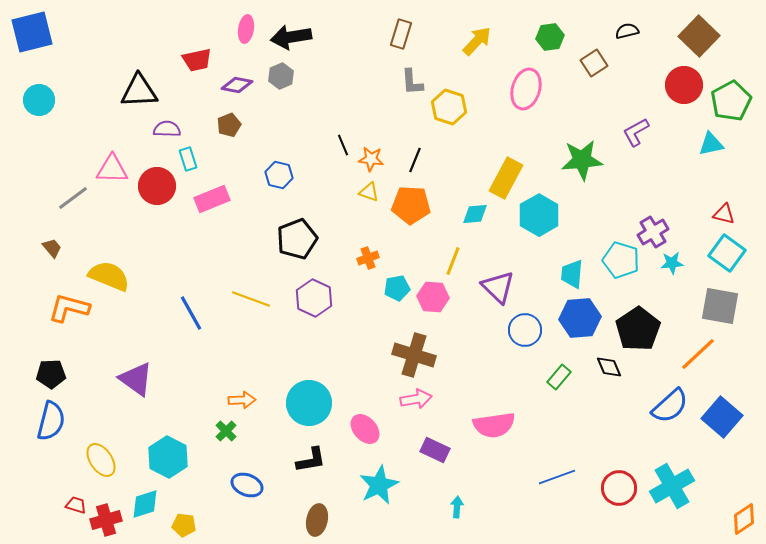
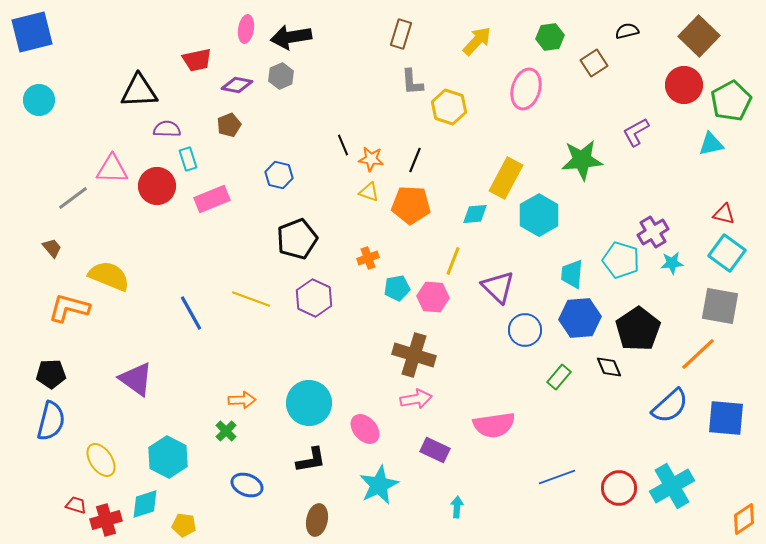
blue square at (722, 417): moved 4 px right, 1 px down; rotated 36 degrees counterclockwise
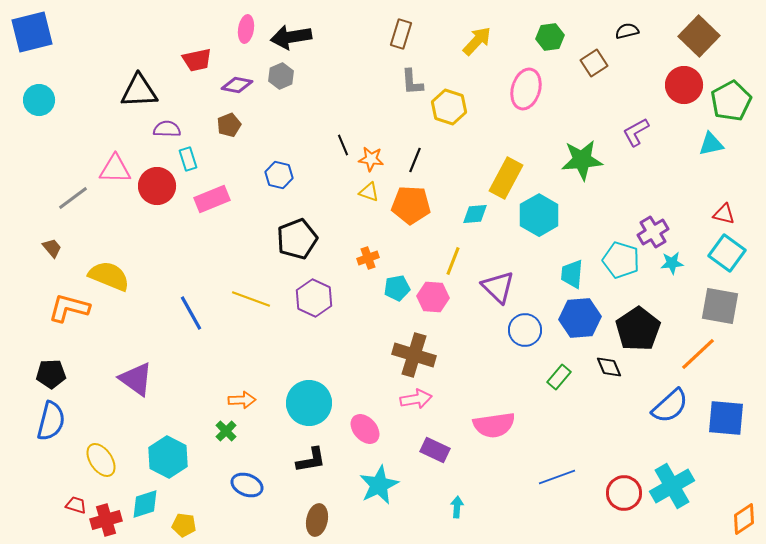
pink triangle at (112, 169): moved 3 px right
red circle at (619, 488): moved 5 px right, 5 px down
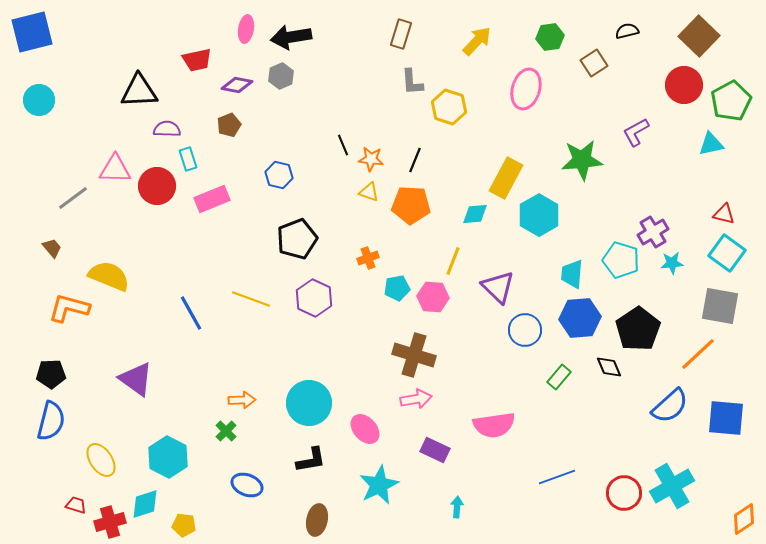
red cross at (106, 520): moved 4 px right, 2 px down
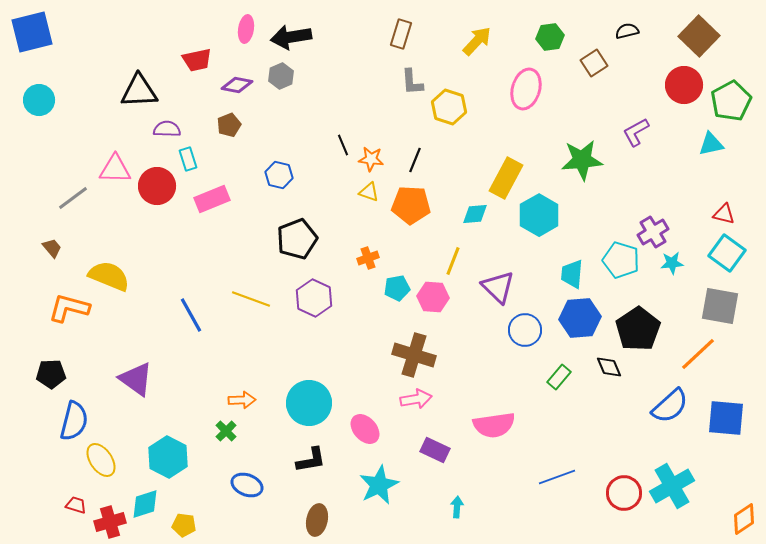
blue line at (191, 313): moved 2 px down
blue semicircle at (51, 421): moved 23 px right
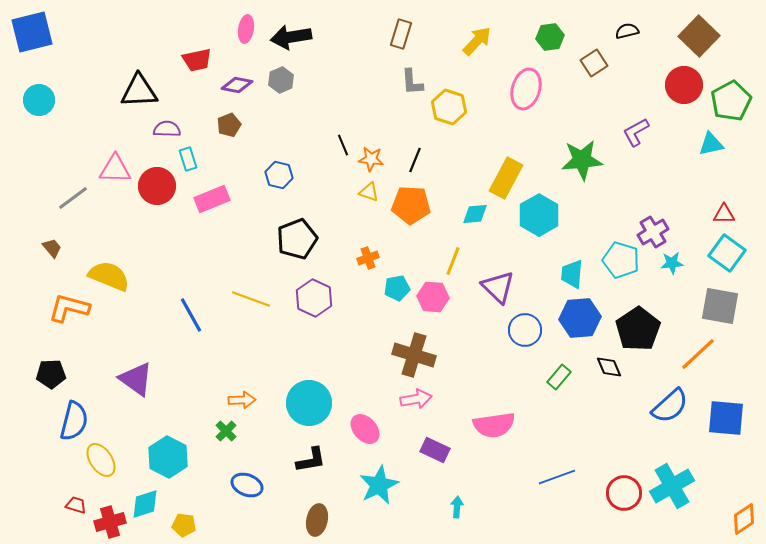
gray hexagon at (281, 76): moved 4 px down
red triangle at (724, 214): rotated 15 degrees counterclockwise
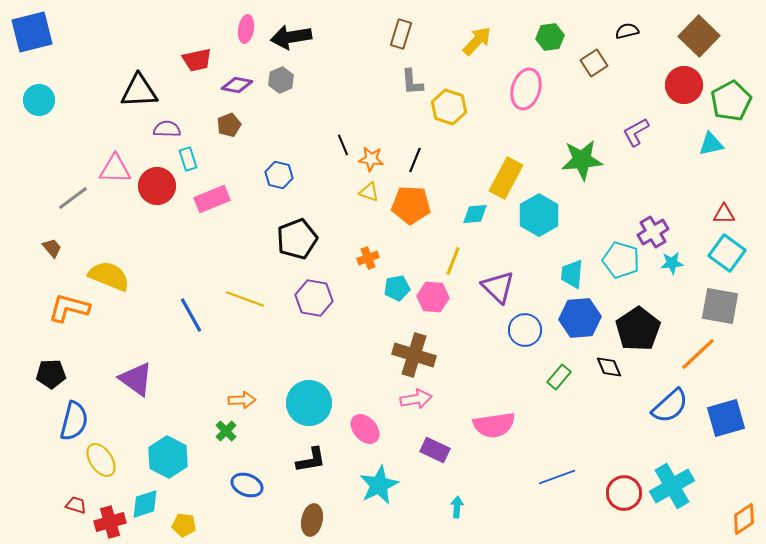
purple hexagon at (314, 298): rotated 15 degrees counterclockwise
yellow line at (251, 299): moved 6 px left
blue square at (726, 418): rotated 21 degrees counterclockwise
brown ellipse at (317, 520): moved 5 px left
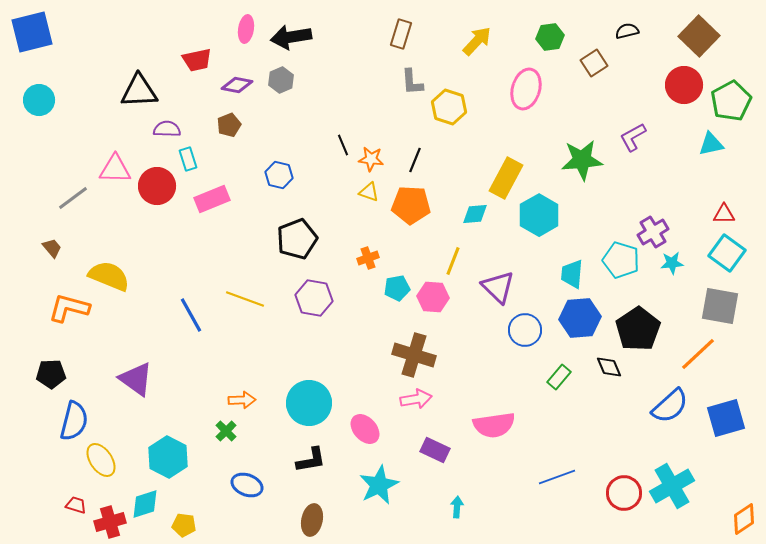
purple L-shape at (636, 132): moved 3 px left, 5 px down
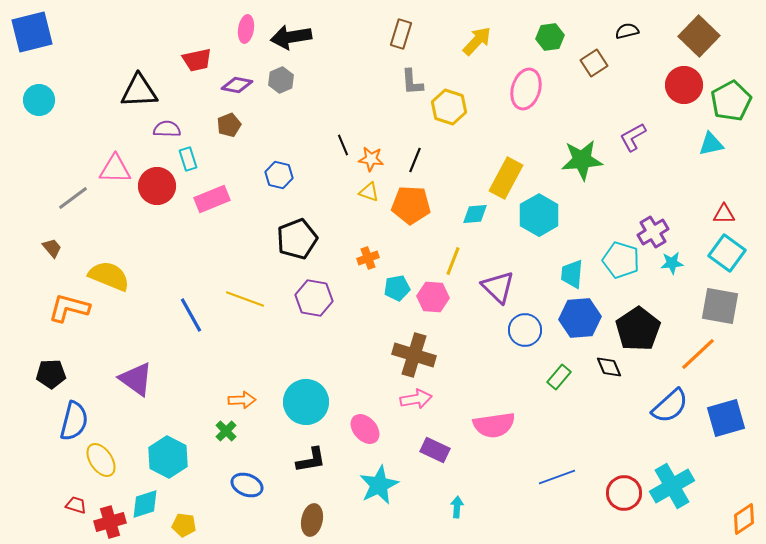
cyan circle at (309, 403): moved 3 px left, 1 px up
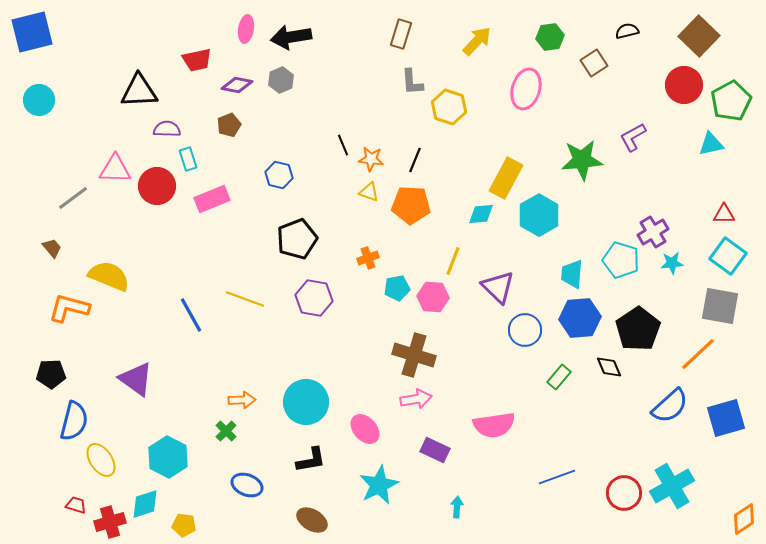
cyan diamond at (475, 214): moved 6 px right
cyan square at (727, 253): moved 1 px right, 3 px down
brown ellipse at (312, 520): rotated 72 degrees counterclockwise
